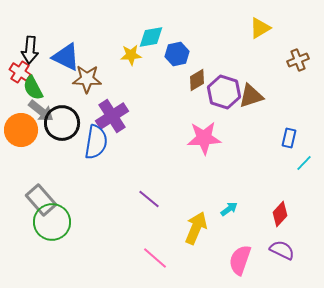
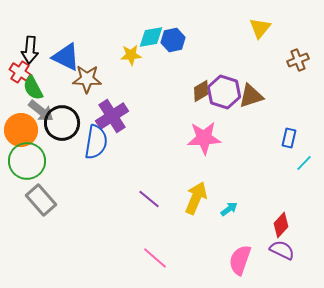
yellow triangle: rotated 20 degrees counterclockwise
blue hexagon: moved 4 px left, 14 px up
brown diamond: moved 4 px right, 11 px down
red diamond: moved 1 px right, 11 px down
green circle: moved 25 px left, 61 px up
yellow arrow: moved 30 px up
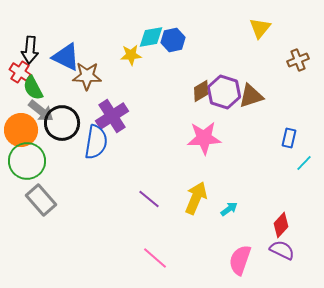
brown star: moved 3 px up
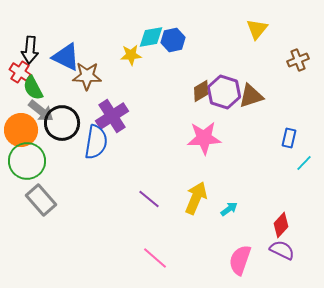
yellow triangle: moved 3 px left, 1 px down
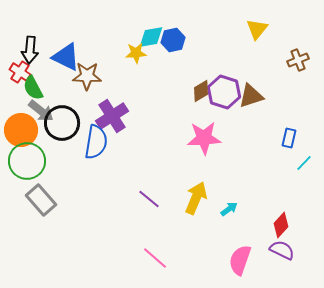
yellow star: moved 5 px right, 2 px up
